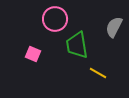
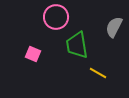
pink circle: moved 1 px right, 2 px up
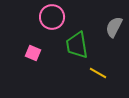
pink circle: moved 4 px left
pink square: moved 1 px up
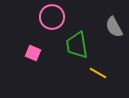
gray semicircle: rotated 55 degrees counterclockwise
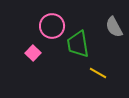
pink circle: moved 9 px down
green trapezoid: moved 1 px right, 1 px up
pink square: rotated 21 degrees clockwise
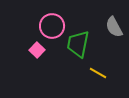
green trapezoid: rotated 20 degrees clockwise
pink square: moved 4 px right, 3 px up
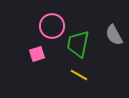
gray semicircle: moved 8 px down
pink square: moved 4 px down; rotated 28 degrees clockwise
yellow line: moved 19 px left, 2 px down
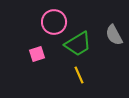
pink circle: moved 2 px right, 4 px up
green trapezoid: rotated 132 degrees counterclockwise
yellow line: rotated 36 degrees clockwise
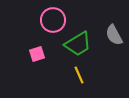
pink circle: moved 1 px left, 2 px up
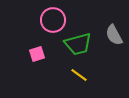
green trapezoid: rotated 16 degrees clockwise
yellow line: rotated 30 degrees counterclockwise
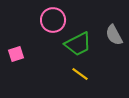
green trapezoid: rotated 12 degrees counterclockwise
pink square: moved 21 px left
yellow line: moved 1 px right, 1 px up
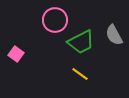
pink circle: moved 2 px right
green trapezoid: moved 3 px right, 2 px up
pink square: rotated 35 degrees counterclockwise
